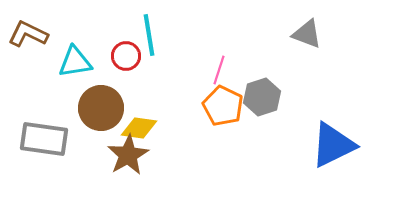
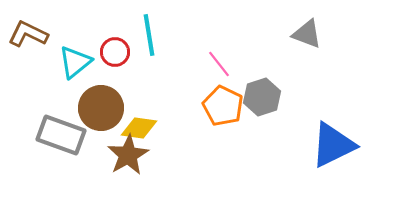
red circle: moved 11 px left, 4 px up
cyan triangle: rotated 30 degrees counterclockwise
pink line: moved 6 px up; rotated 56 degrees counterclockwise
gray rectangle: moved 17 px right, 4 px up; rotated 12 degrees clockwise
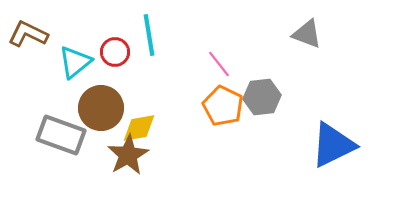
gray hexagon: rotated 12 degrees clockwise
yellow diamond: rotated 18 degrees counterclockwise
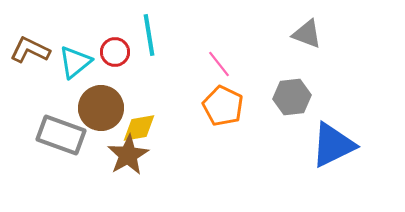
brown L-shape: moved 2 px right, 16 px down
gray hexagon: moved 30 px right
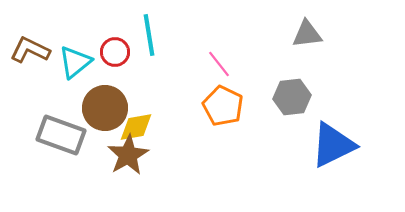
gray triangle: rotated 28 degrees counterclockwise
brown circle: moved 4 px right
yellow diamond: moved 3 px left, 1 px up
